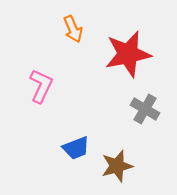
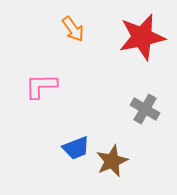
orange arrow: rotated 12 degrees counterclockwise
red star: moved 14 px right, 17 px up
pink L-shape: rotated 116 degrees counterclockwise
brown star: moved 5 px left, 5 px up; rotated 8 degrees counterclockwise
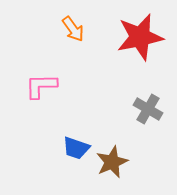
red star: moved 2 px left
gray cross: moved 3 px right
blue trapezoid: rotated 40 degrees clockwise
brown star: moved 1 px down
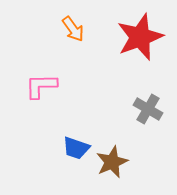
red star: rotated 9 degrees counterclockwise
